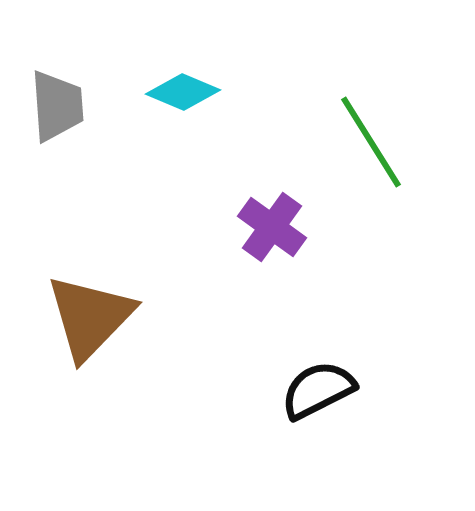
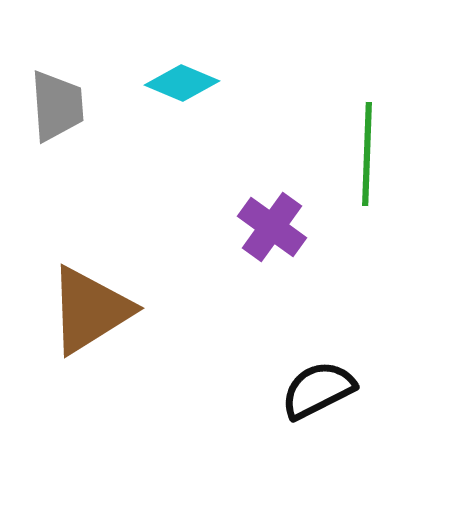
cyan diamond: moved 1 px left, 9 px up
green line: moved 4 px left, 12 px down; rotated 34 degrees clockwise
brown triangle: moved 7 px up; rotated 14 degrees clockwise
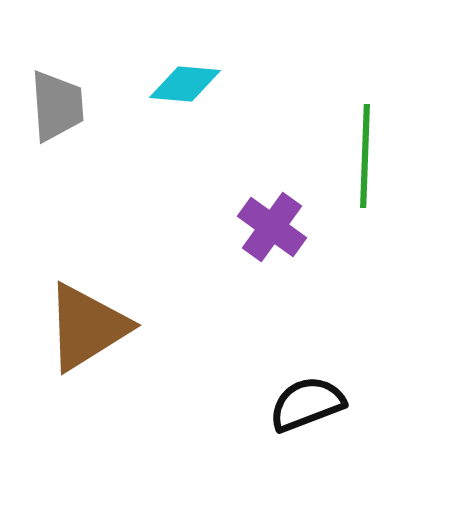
cyan diamond: moved 3 px right, 1 px down; rotated 18 degrees counterclockwise
green line: moved 2 px left, 2 px down
brown triangle: moved 3 px left, 17 px down
black semicircle: moved 11 px left, 14 px down; rotated 6 degrees clockwise
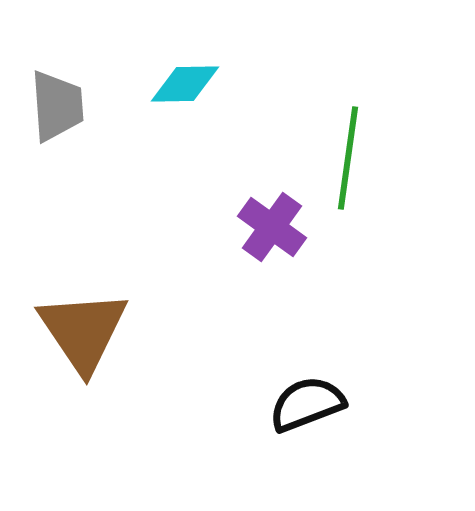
cyan diamond: rotated 6 degrees counterclockwise
green line: moved 17 px left, 2 px down; rotated 6 degrees clockwise
brown triangle: moved 4 px left, 4 px down; rotated 32 degrees counterclockwise
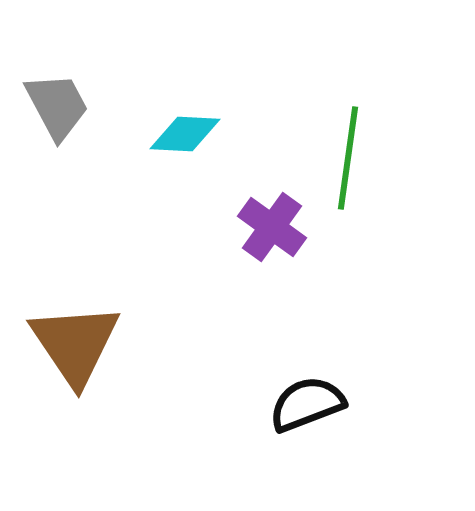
cyan diamond: moved 50 px down; rotated 4 degrees clockwise
gray trapezoid: rotated 24 degrees counterclockwise
brown triangle: moved 8 px left, 13 px down
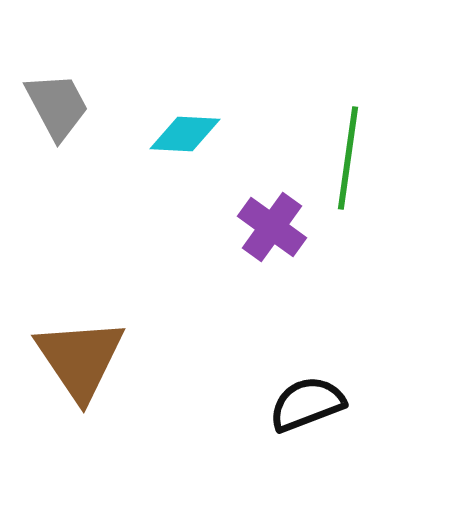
brown triangle: moved 5 px right, 15 px down
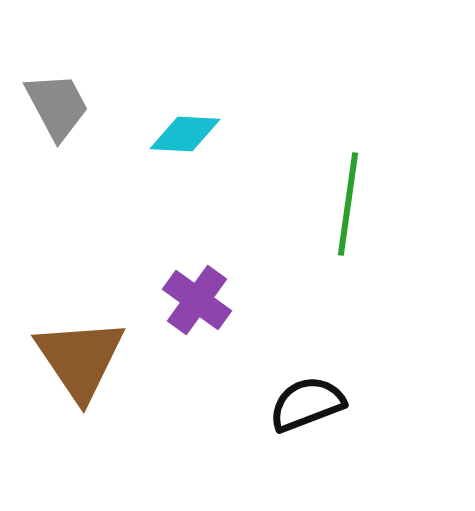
green line: moved 46 px down
purple cross: moved 75 px left, 73 px down
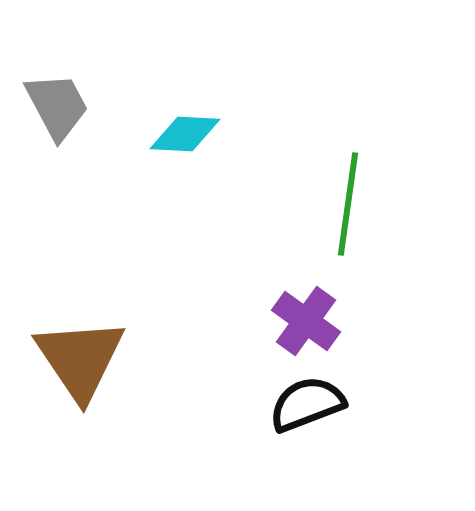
purple cross: moved 109 px right, 21 px down
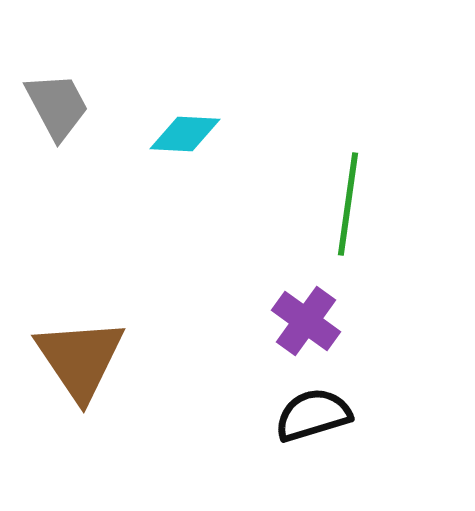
black semicircle: moved 6 px right, 11 px down; rotated 4 degrees clockwise
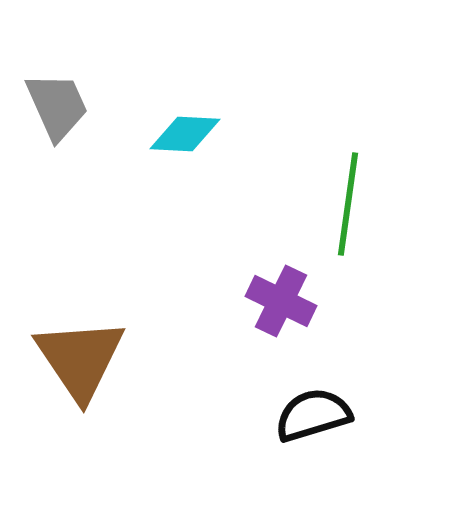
gray trapezoid: rotated 4 degrees clockwise
purple cross: moved 25 px left, 20 px up; rotated 10 degrees counterclockwise
